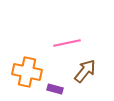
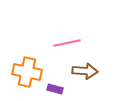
brown arrow: rotated 55 degrees clockwise
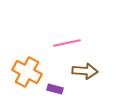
orange cross: rotated 16 degrees clockwise
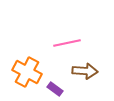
purple rectangle: rotated 21 degrees clockwise
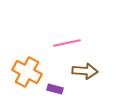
purple rectangle: rotated 21 degrees counterclockwise
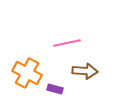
orange cross: moved 1 px down
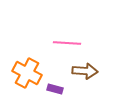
pink line: rotated 16 degrees clockwise
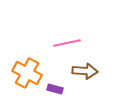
pink line: rotated 16 degrees counterclockwise
